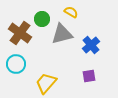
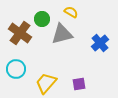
blue cross: moved 9 px right, 2 px up
cyan circle: moved 5 px down
purple square: moved 10 px left, 8 px down
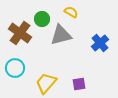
gray triangle: moved 1 px left, 1 px down
cyan circle: moved 1 px left, 1 px up
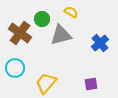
purple square: moved 12 px right
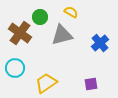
green circle: moved 2 px left, 2 px up
gray triangle: moved 1 px right
yellow trapezoid: rotated 15 degrees clockwise
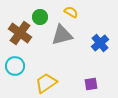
cyan circle: moved 2 px up
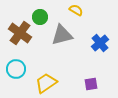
yellow semicircle: moved 5 px right, 2 px up
cyan circle: moved 1 px right, 3 px down
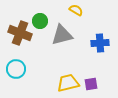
green circle: moved 4 px down
brown cross: rotated 15 degrees counterclockwise
blue cross: rotated 36 degrees clockwise
yellow trapezoid: moved 22 px right; rotated 20 degrees clockwise
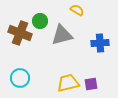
yellow semicircle: moved 1 px right
cyan circle: moved 4 px right, 9 px down
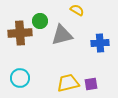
brown cross: rotated 25 degrees counterclockwise
